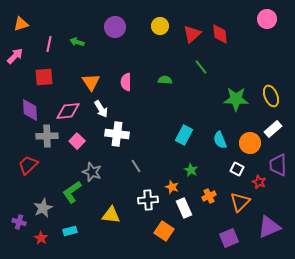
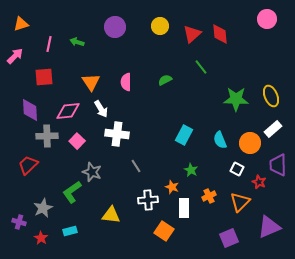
green semicircle at (165, 80): rotated 32 degrees counterclockwise
white rectangle at (184, 208): rotated 24 degrees clockwise
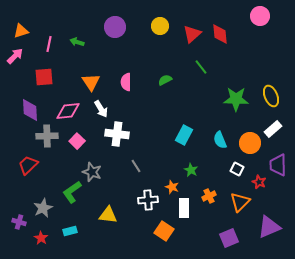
pink circle at (267, 19): moved 7 px left, 3 px up
orange triangle at (21, 24): moved 7 px down
yellow triangle at (111, 215): moved 3 px left
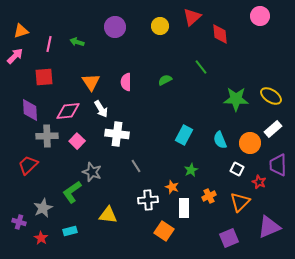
red triangle at (192, 34): moved 17 px up
yellow ellipse at (271, 96): rotated 35 degrees counterclockwise
green star at (191, 170): rotated 16 degrees clockwise
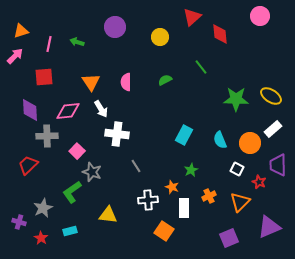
yellow circle at (160, 26): moved 11 px down
pink square at (77, 141): moved 10 px down
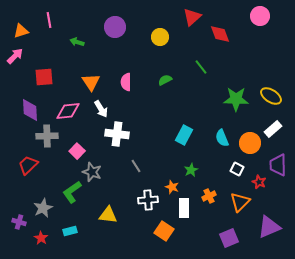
red diamond at (220, 34): rotated 15 degrees counterclockwise
pink line at (49, 44): moved 24 px up; rotated 21 degrees counterclockwise
cyan semicircle at (220, 140): moved 2 px right, 2 px up
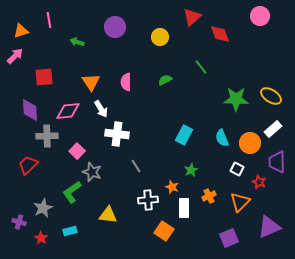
purple trapezoid at (278, 165): moved 1 px left, 3 px up
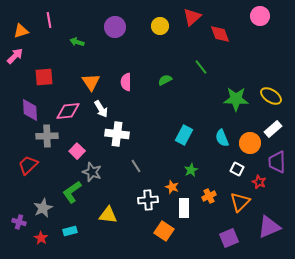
yellow circle at (160, 37): moved 11 px up
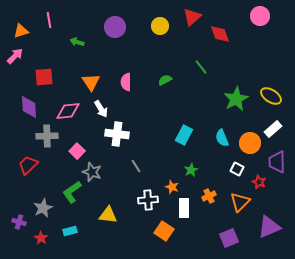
green star at (236, 99): rotated 30 degrees counterclockwise
purple diamond at (30, 110): moved 1 px left, 3 px up
